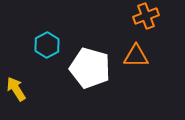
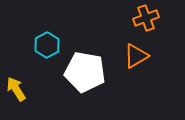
orange cross: moved 2 px down
orange triangle: rotated 32 degrees counterclockwise
white pentagon: moved 5 px left, 4 px down; rotated 6 degrees counterclockwise
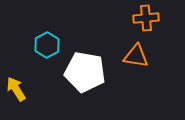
orange cross: rotated 15 degrees clockwise
orange triangle: rotated 40 degrees clockwise
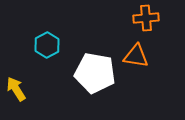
white pentagon: moved 10 px right, 1 px down
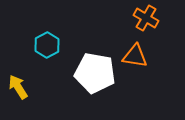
orange cross: rotated 35 degrees clockwise
orange triangle: moved 1 px left
yellow arrow: moved 2 px right, 2 px up
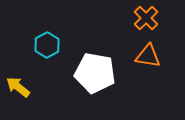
orange cross: rotated 15 degrees clockwise
orange triangle: moved 13 px right
yellow arrow: rotated 20 degrees counterclockwise
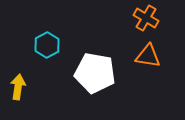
orange cross: rotated 15 degrees counterclockwise
yellow arrow: rotated 60 degrees clockwise
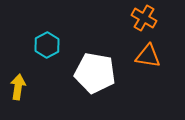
orange cross: moved 2 px left
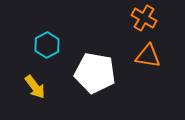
yellow arrow: moved 17 px right; rotated 135 degrees clockwise
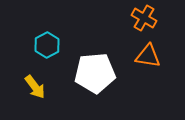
white pentagon: rotated 15 degrees counterclockwise
